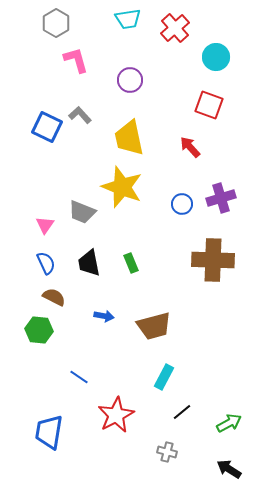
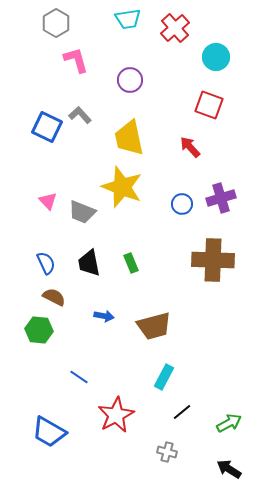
pink triangle: moved 3 px right, 24 px up; rotated 18 degrees counterclockwise
blue trapezoid: rotated 69 degrees counterclockwise
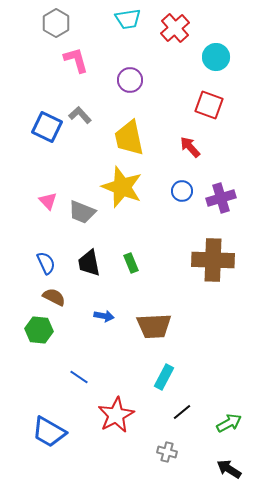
blue circle: moved 13 px up
brown trapezoid: rotated 12 degrees clockwise
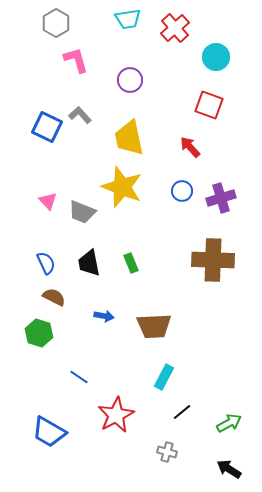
green hexagon: moved 3 px down; rotated 12 degrees clockwise
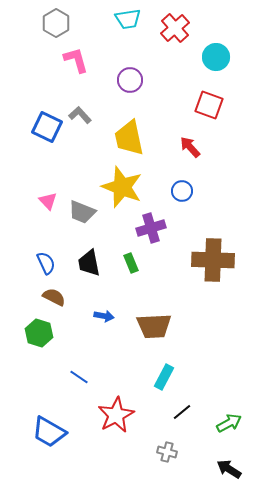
purple cross: moved 70 px left, 30 px down
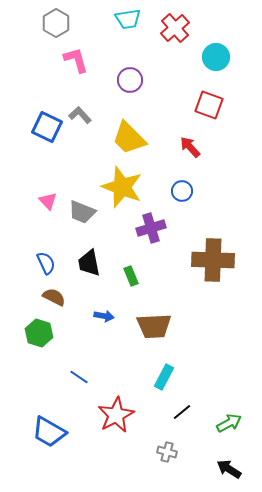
yellow trapezoid: rotated 33 degrees counterclockwise
green rectangle: moved 13 px down
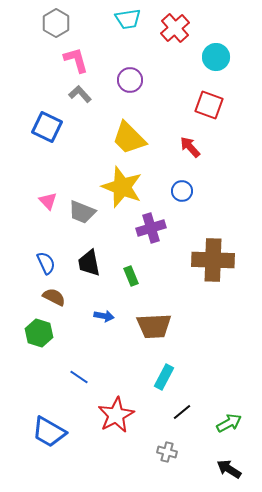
gray L-shape: moved 21 px up
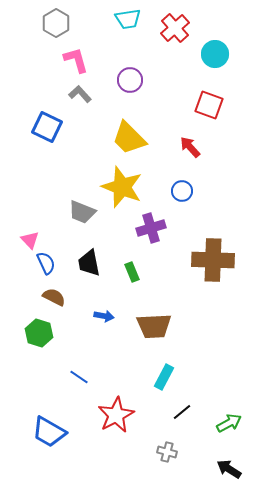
cyan circle: moved 1 px left, 3 px up
pink triangle: moved 18 px left, 39 px down
green rectangle: moved 1 px right, 4 px up
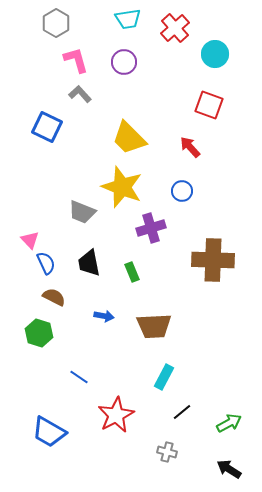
purple circle: moved 6 px left, 18 px up
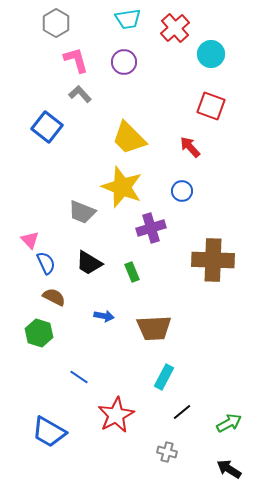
cyan circle: moved 4 px left
red square: moved 2 px right, 1 px down
blue square: rotated 12 degrees clockwise
black trapezoid: rotated 48 degrees counterclockwise
brown trapezoid: moved 2 px down
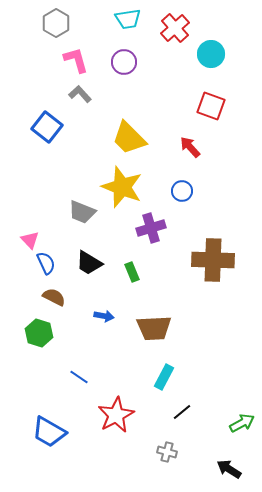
green arrow: moved 13 px right
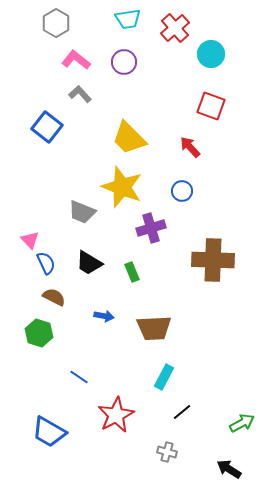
pink L-shape: rotated 36 degrees counterclockwise
